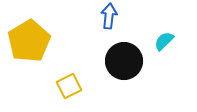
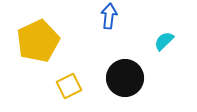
yellow pentagon: moved 9 px right; rotated 6 degrees clockwise
black circle: moved 1 px right, 17 px down
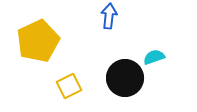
cyan semicircle: moved 10 px left, 16 px down; rotated 25 degrees clockwise
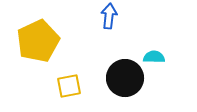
cyan semicircle: rotated 20 degrees clockwise
yellow square: rotated 15 degrees clockwise
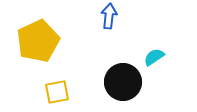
cyan semicircle: rotated 35 degrees counterclockwise
black circle: moved 2 px left, 4 px down
yellow square: moved 12 px left, 6 px down
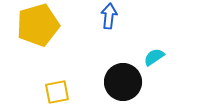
yellow pentagon: moved 16 px up; rotated 9 degrees clockwise
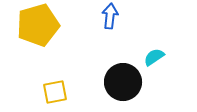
blue arrow: moved 1 px right
yellow square: moved 2 px left
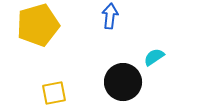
yellow square: moved 1 px left, 1 px down
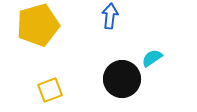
cyan semicircle: moved 2 px left, 1 px down
black circle: moved 1 px left, 3 px up
yellow square: moved 4 px left, 3 px up; rotated 10 degrees counterclockwise
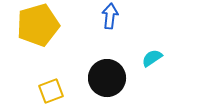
black circle: moved 15 px left, 1 px up
yellow square: moved 1 px right, 1 px down
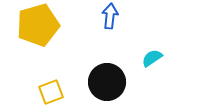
black circle: moved 4 px down
yellow square: moved 1 px down
